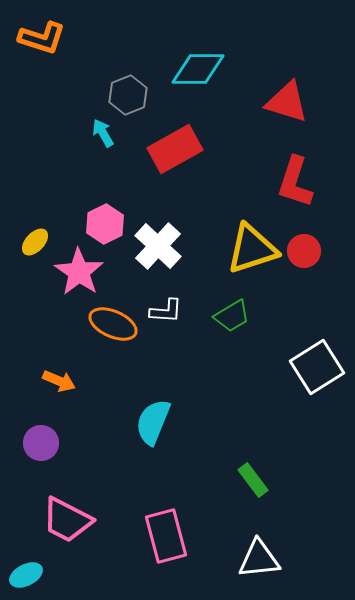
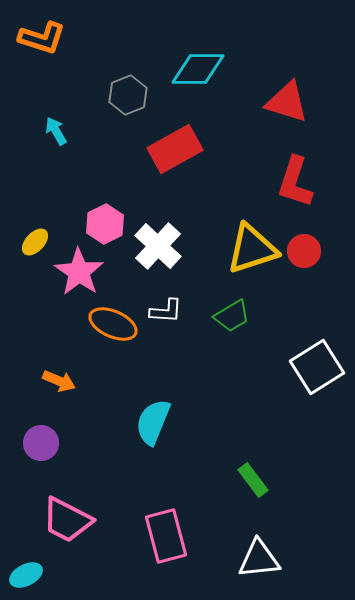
cyan arrow: moved 47 px left, 2 px up
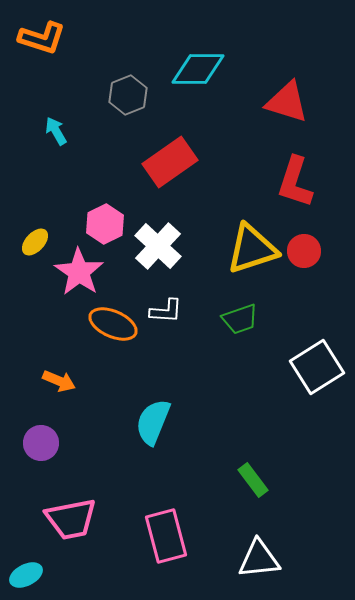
red rectangle: moved 5 px left, 13 px down; rotated 6 degrees counterclockwise
green trapezoid: moved 8 px right, 3 px down; rotated 12 degrees clockwise
pink trapezoid: moved 4 px right, 1 px up; rotated 38 degrees counterclockwise
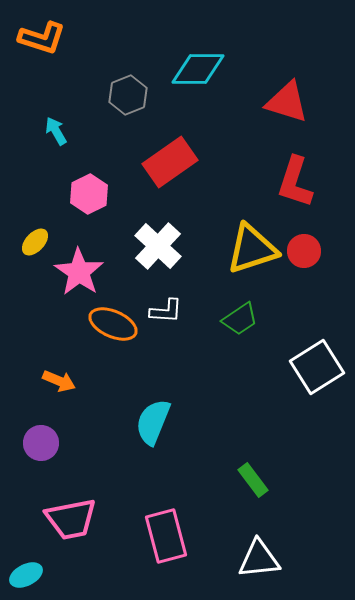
pink hexagon: moved 16 px left, 30 px up
green trapezoid: rotated 15 degrees counterclockwise
